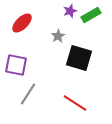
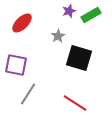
purple star: moved 1 px left
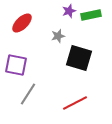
green rectangle: rotated 18 degrees clockwise
gray star: rotated 16 degrees clockwise
red line: rotated 60 degrees counterclockwise
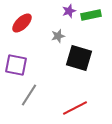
gray line: moved 1 px right, 1 px down
red line: moved 5 px down
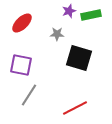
gray star: moved 1 px left, 2 px up; rotated 16 degrees clockwise
purple square: moved 5 px right
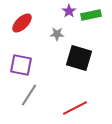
purple star: rotated 16 degrees counterclockwise
